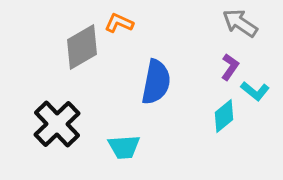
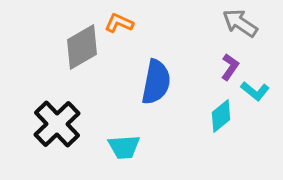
cyan diamond: moved 3 px left
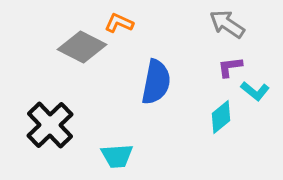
gray arrow: moved 13 px left, 1 px down
gray diamond: rotated 57 degrees clockwise
purple L-shape: rotated 132 degrees counterclockwise
cyan diamond: moved 1 px down
black cross: moved 7 px left, 1 px down
cyan trapezoid: moved 7 px left, 9 px down
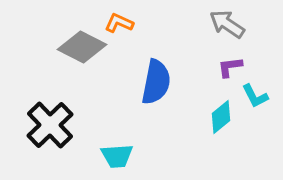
cyan L-shape: moved 5 px down; rotated 24 degrees clockwise
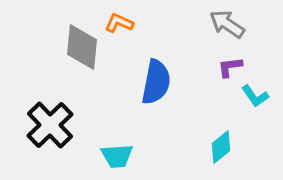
gray diamond: rotated 69 degrees clockwise
cyan L-shape: rotated 8 degrees counterclockwise
cyan diamond: moved 30 px down
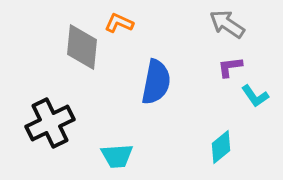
black cross: moved 2 px up; rotated 18 degrees clockwise
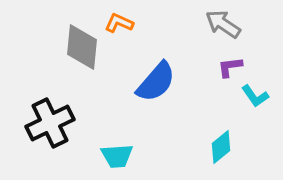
gray arrow: moved 4 px left
blue semicircle: rotated 30 degrees clockwise
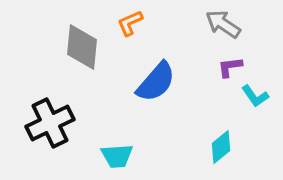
orange L-shape: moved 11 px right; rotated 48 degrees counterclockwise
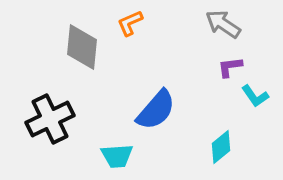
blue semicircle: moved 28 px down
black cross: moved 4 px up
